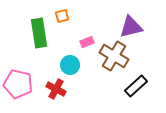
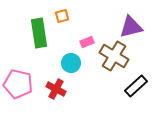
cyan circle: moved 1 px right, 2 px up
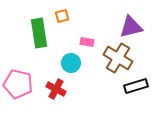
pink rectangle: rotated 32 degrees clockwise
brown cross: moved 4 px right, 2 px down
black rectangle: rotated 25 degrees clockwise
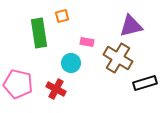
purple triangle: moved 1 px up
black rectangle: moved 9 px right, 3 px up
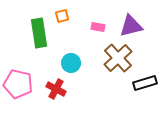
pink rectangle: moved 11 px right, 15 px up
brown cross: rotated 16 degrees clockwise
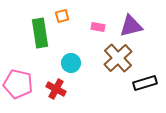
green rectangle: moved 1 px right
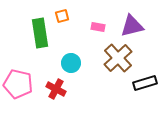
purple triangle: moved 1 px right
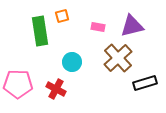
green rectangle: moved 2 px up
cyan circle: moved 1 px right, 1 px up
pink pentagon: rotated 12 degrees counterclockwise
